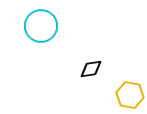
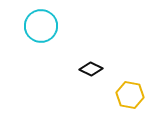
black diamond: rotated 35 degrees clockwise
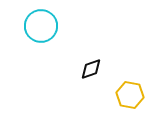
black diamond: rotated 45 degrees counterclockwise
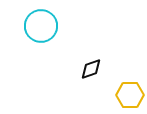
yellow hexagon: rotated 12 degrees counterclockwise
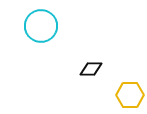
black diamond: rotated 20 degrees clockwise
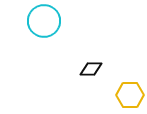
cyan circle: moved 3 px right, 5 px up
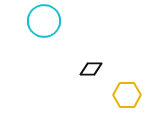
yellow hexagon: moved 3 px left
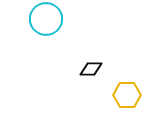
cyan circle: moved 2 px right, 2 px up
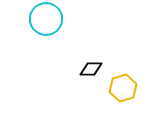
yellow hexagon: moved 4 px left, 7 px up; rotated 16 degrees counterclockwise
